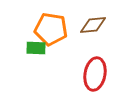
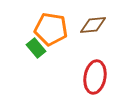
green rectangle: rotated 48 degrees clockwise
red ellipse: moved 3 px down
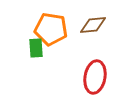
green rectangle: rotated 36 degrees clockwise
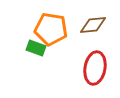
green rectangle: rotated 66 degrees counterclockwise
red ellipse: moved 9 px up
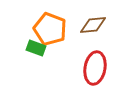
orange pentagon: moved 1 px left; rotated 12 degrees clockwise
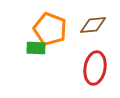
green rectangle: rotated 18 degrees counterclockwise
